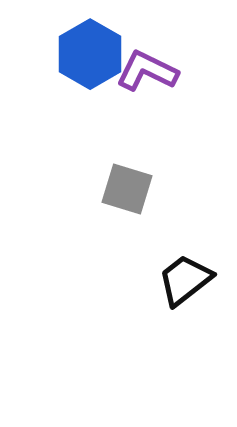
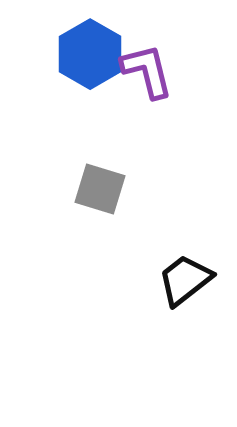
purple L-shape: rotated 50 degrees clockwise
gray square: moved 27 px left
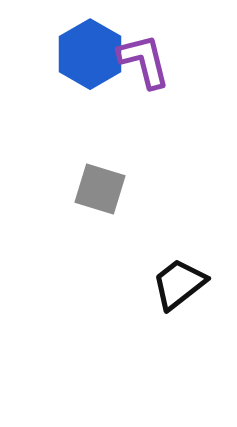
purple L-shape: moved 3 px left, 10 px up
black trapezoid: moved 6 px left, 4 px down
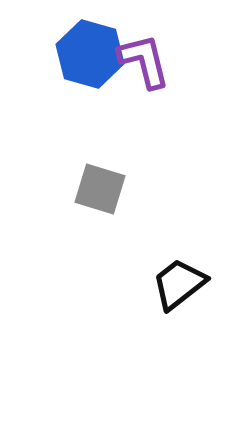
blue hexagon: rotated 14 degrees counterclockwise
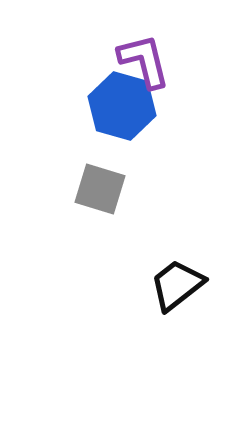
blue hexagon: moved 32 px right, 52 px down
black trapezoid: moved 2 px left, 1 px down
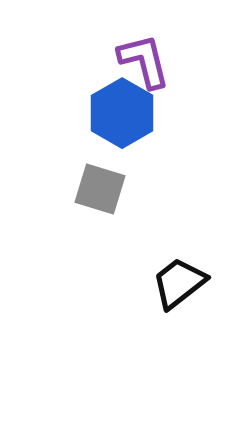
blue hexagon: moved 7 px down; rotated 14 degrees clockwise
black trapezoid: moved 2 px right, 2 px up
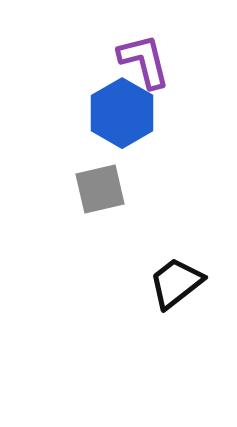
gray square: rotated 30 degrees counterclockwise
black trapezoid: moved 3 px left
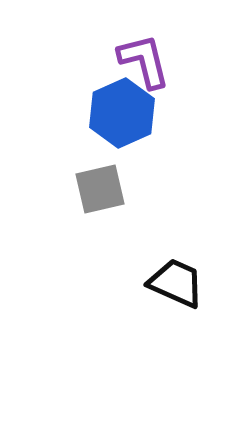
blue hexagon: rotated 6 degrees clockwise
black trapezoid: rotated 62 degrees clockwise
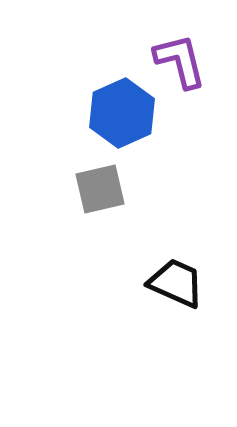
purple L-shape: moved 36 px right
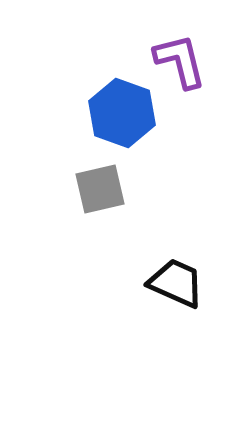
blue hexagon: rotated 16 degrees counterclockwise
